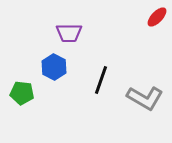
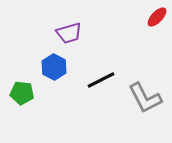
purple trapezoid: rotated 16 degrees counterclockwise
black line: rotated 44 degrees clockwise
gray L-shape: rotated 33 degrees clockwise
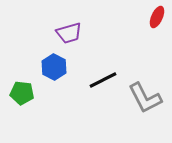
red ellipse: rotated 20 degrees counterclockwise
black line: moved 2 px right
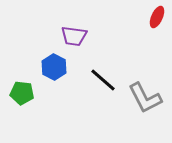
purple trapezoid: moved 5 px right, 3 px down; rotated 24 degrees clockwise
black line: rotated 68 degrees clockwise
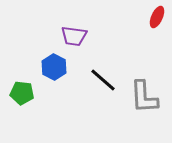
gray L-shape: moved 1 px left, 1 px up; rotated 24 degrees clockwise
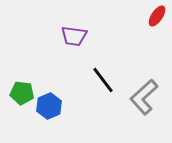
red ellipse: moved 1 px up; rotated 10 degrees clockwise
blue hexagon: moved 5 px left, 39 px down; rotated 10 degrees clockwise
black line: rotated 12 degrees clockwise
gray L-shape: rotated 51 degrees clockwise
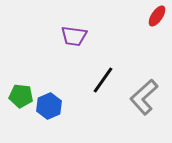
black line: rotated 72 degrees clockwise
green pentagon: moved 1 px left, 3 px down
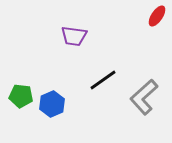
black line: rotated 20 degrees clockwise
blue hexagon: moved 3 px right, 2 px up
